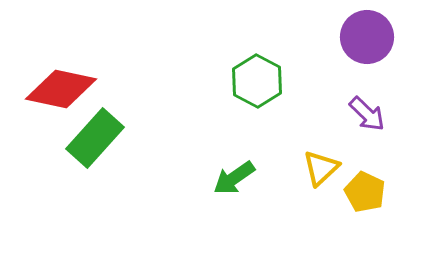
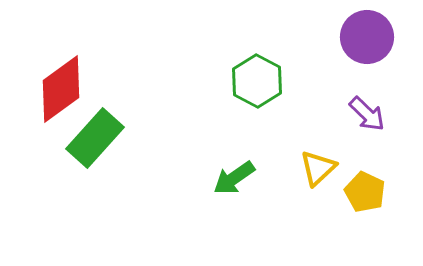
red diamond: rotated 48 degrees counterclockwise
yellow triangle: moved 3 px left
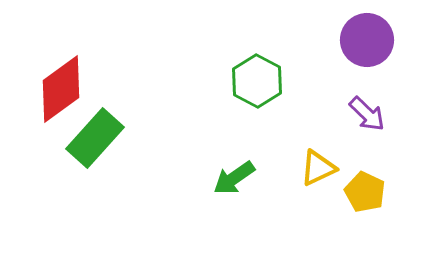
purple circle: moved 3 px down
yellow triangle: rotated 18 degrees clockwise
